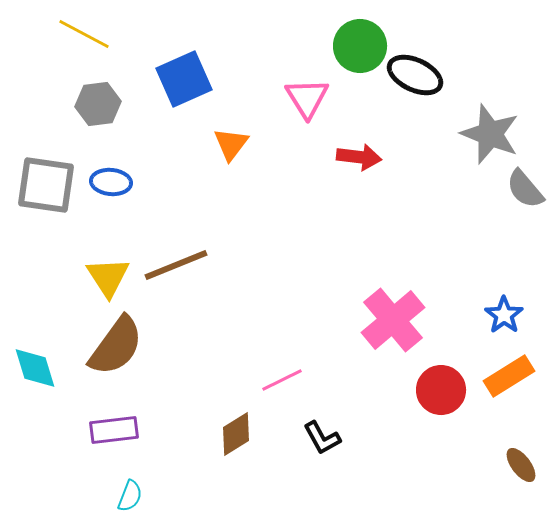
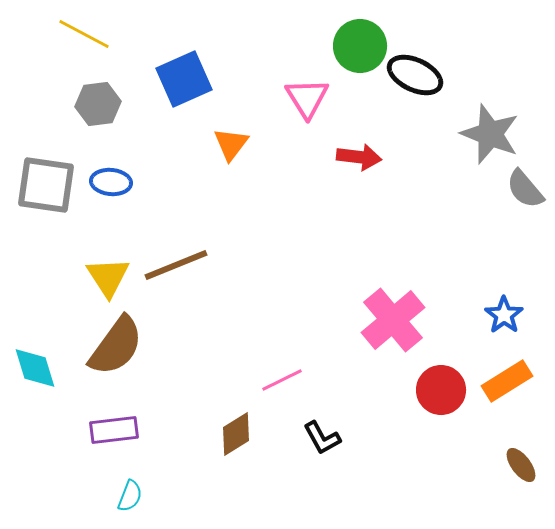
orange rectangle: moved 2 px left, 5 px down
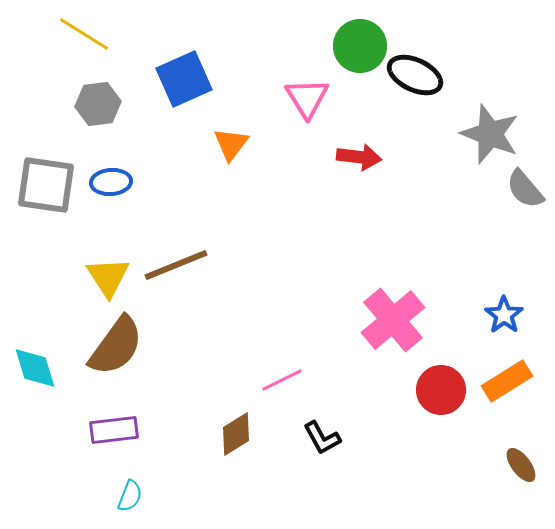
yellow line: rotated 4 degrees clockwise
blue ellipse: rotated 9 degrees counterclockwise
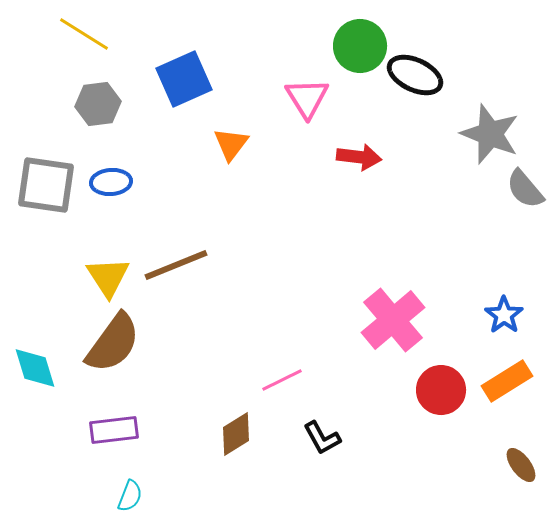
brown semicircle: moved 3 px left, 3 px up
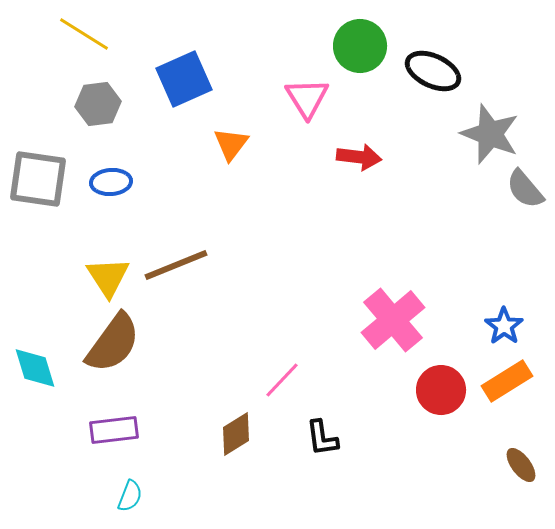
black ellipse: moved 18 px right, 4 px up
gray square: moved 8 px left, 6 px up
blue star: moved 11 px down
pink line: rotated 21 degrees counterclockwise
black L-shape: rotated 21 degrees clockwise
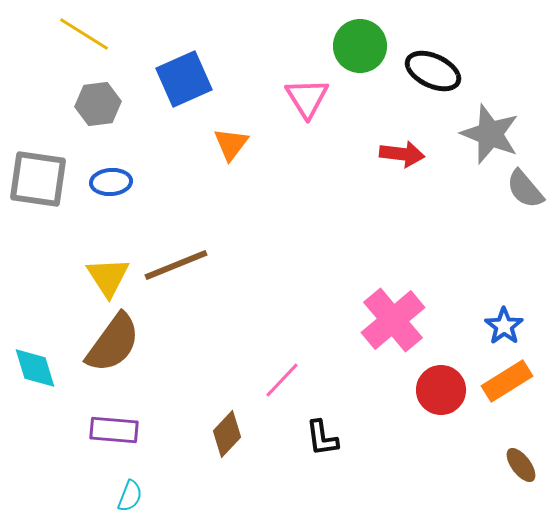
red arrow: moved 43 px right, 3 px up
purple rectangle: rotated 12 degrees clockwise
brown diamond: moved 9 px left; rotated 15 degrees counterclockwise
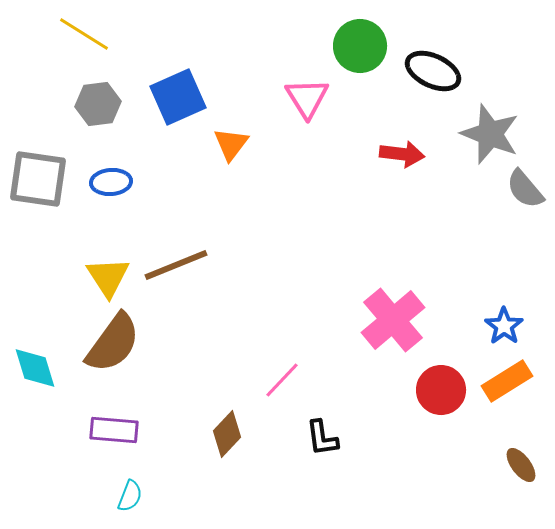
blue square: moved 6 px left, 18 px down
